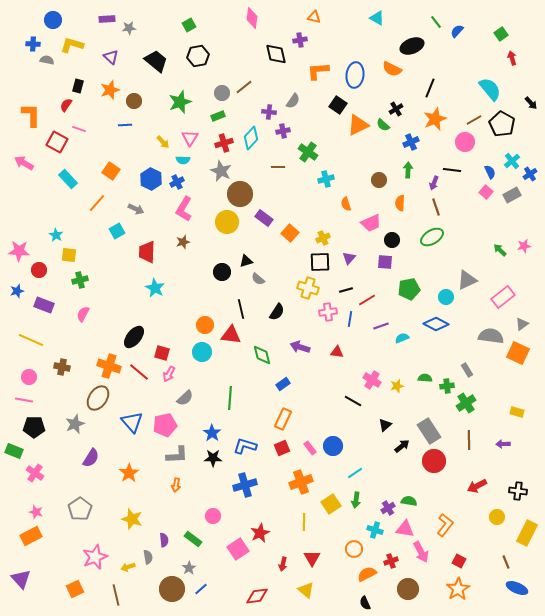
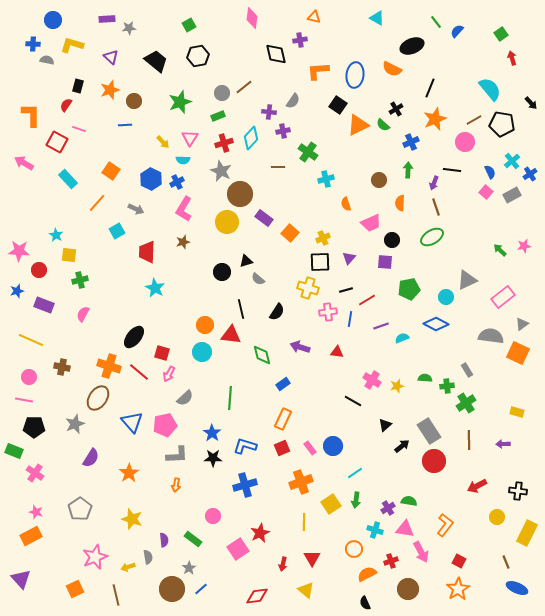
black pentagon at (502, 124): rotated 20 degrees counterclockwise
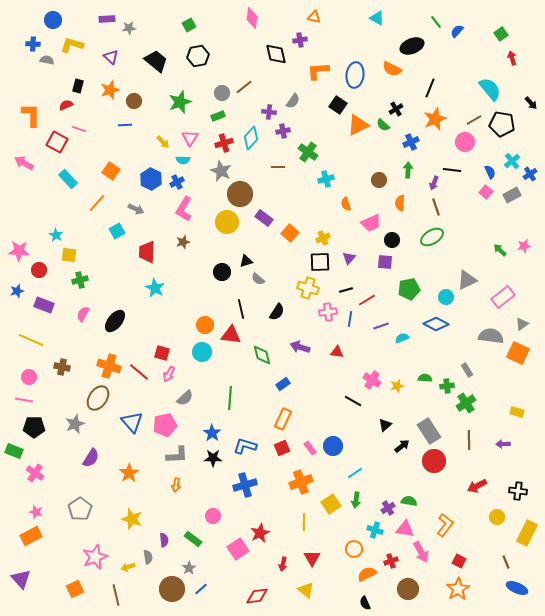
red semicircle at (66, 105): rotated 32 degrees clockwise
black ellipse at (134, 337): moved 19 px left, 16 px up
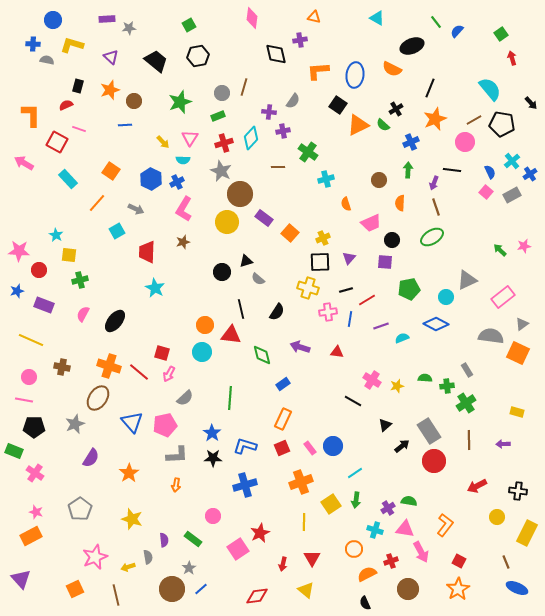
brown line at (244, 87): rotated 36 degrees counterclockwise
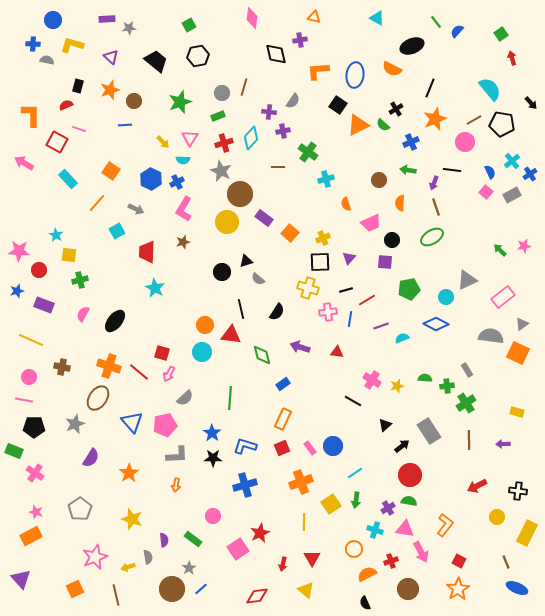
green arrow at (408, 170): rotated 84 degrees counterclockwise
red circle at (434, 461): moved 24 px left, 14 px down
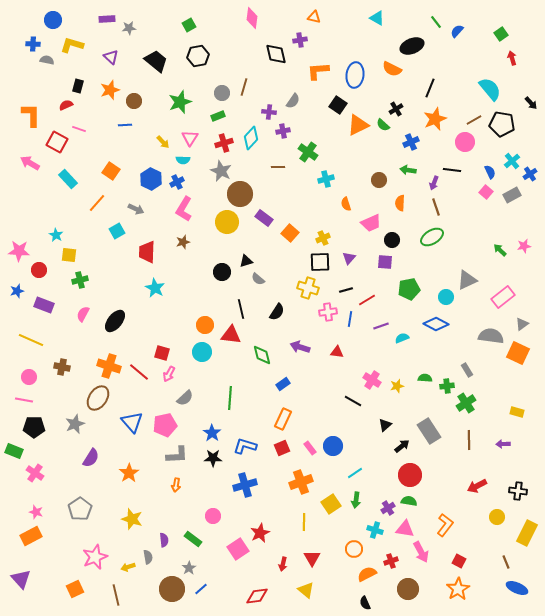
pink arrow at (24, 163): moved 6 px right
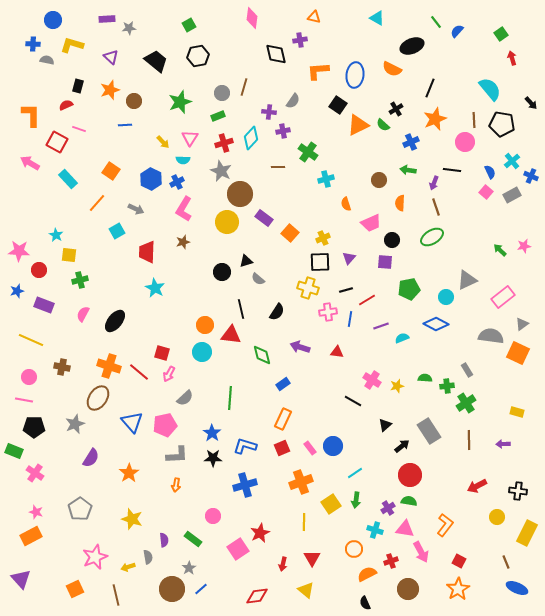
brown line at (474, 120): rotated 63 degrees counterclockwise
blue cross at (530, 174): moved 1 px right, 2 px down; rotated 32 degrees counterclockwise
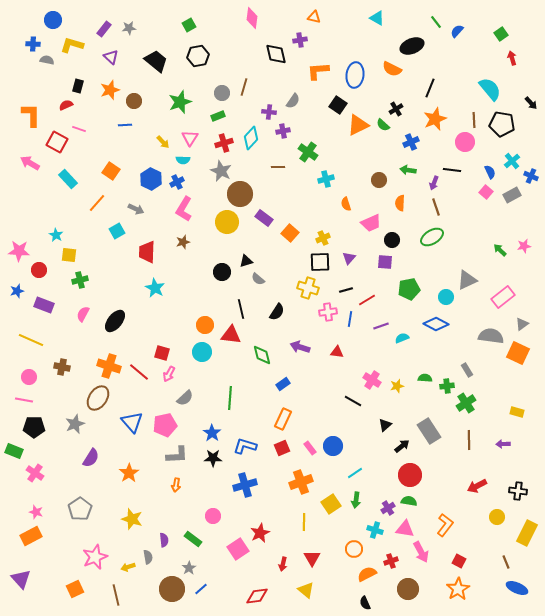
purple rectangle at (107, 19): moved 3 px left, 10 px down; rotated 49 degrees counterclockwise
